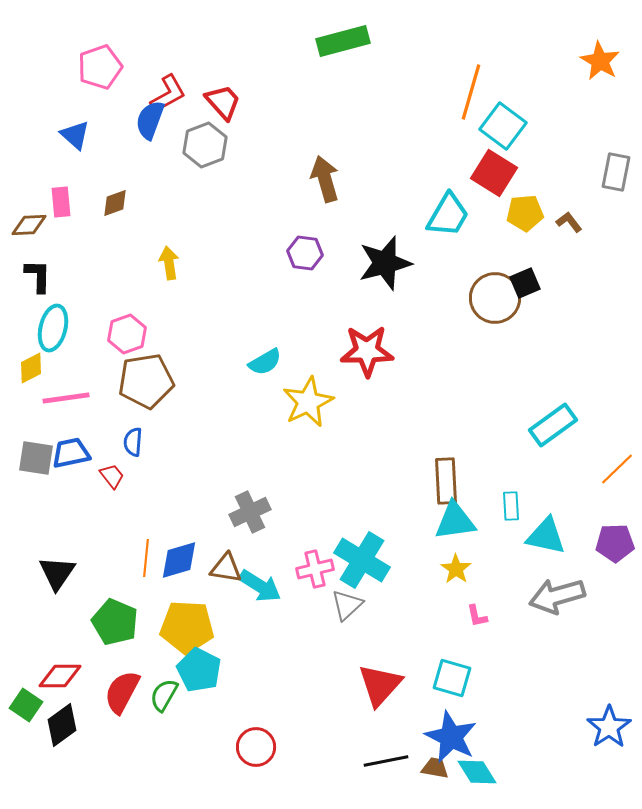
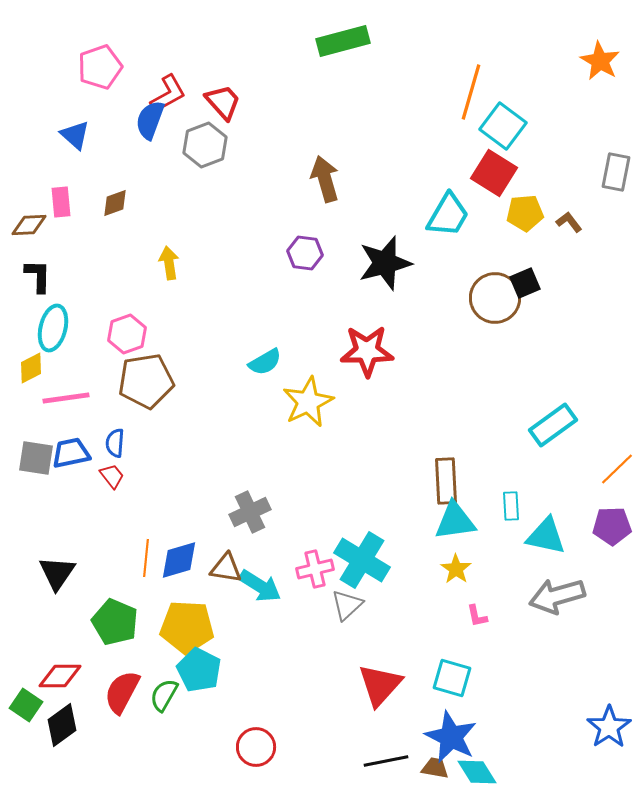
blue semicircle at (133, 442): moved 18 px left, 1 px down
purple pentagon at (615, 543): moved 3 px left, 17 px up
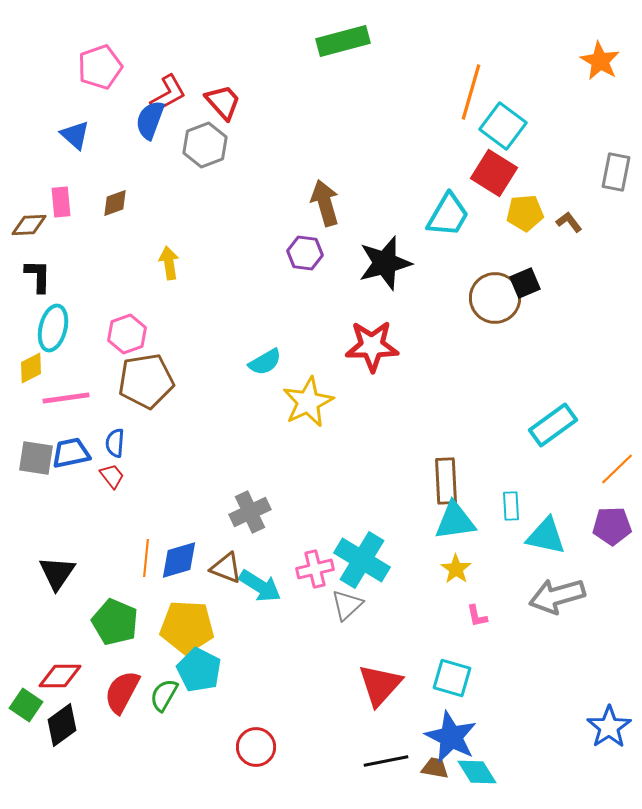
brown arrow at (325, 179): moved 24 px down
red star at (367, 351): moved 5 px right, 5 px up
brown triangle at (226, 568): rotated 12 degrees clockwise
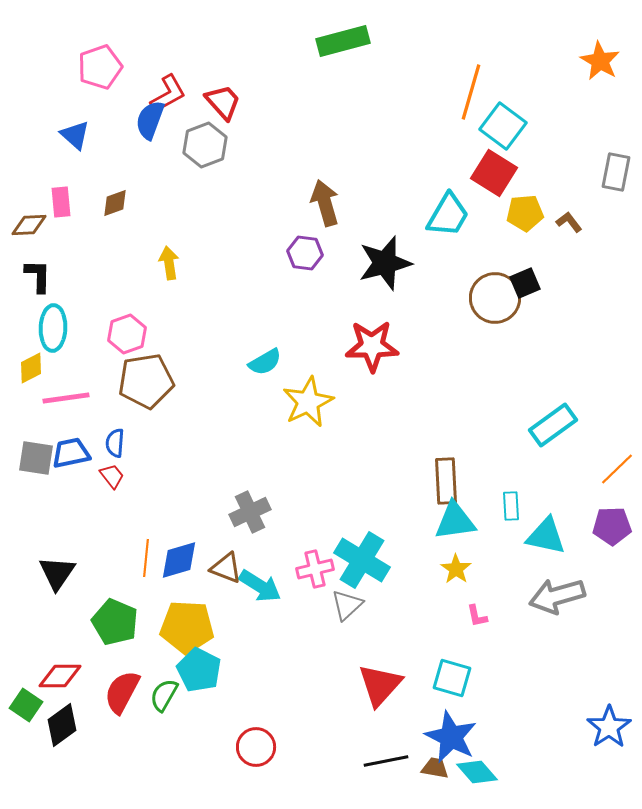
cyan ellipse at (53, 328): rotated 12 degrees counterclockwise
cyan diamond at (477, 772): rotated 9 degrees counterclockwise
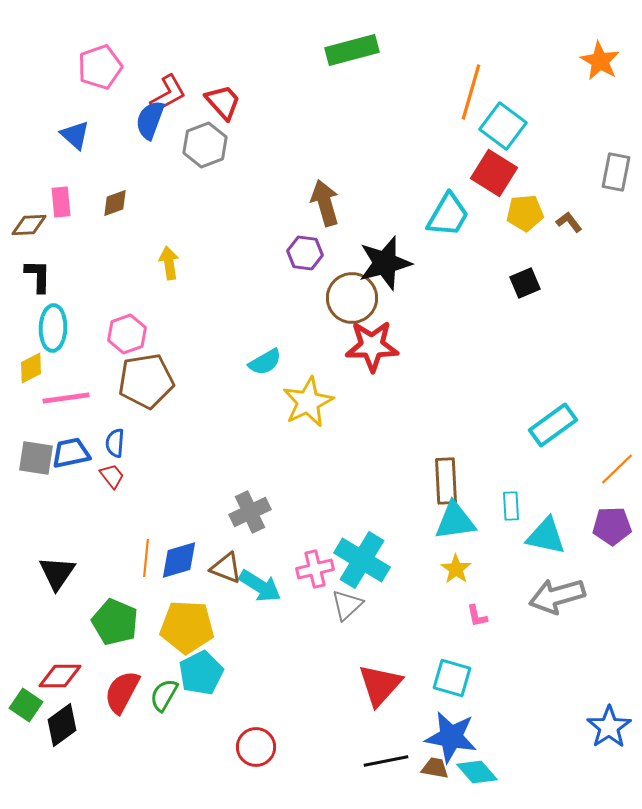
green rectangle at (343, 41): moved 9 px right, 9 px down
brown circle at (495, 298): moved 143 px left
cyan pentagon at (199, 670): moved 2 px right, 3 px down; rotated 18 degrees clockwise
blue star at (451, 737): rotated 16 degrees counterclockwise
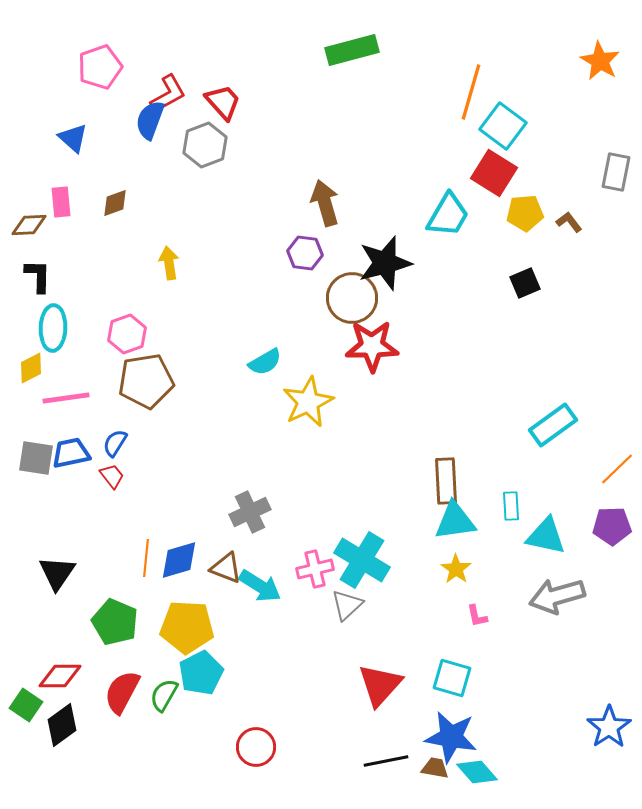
blue triangle at (75, 135): moved 2 px left, 3 px down
blue semicircle at (115, 443): rotated 28 degrees clockwise
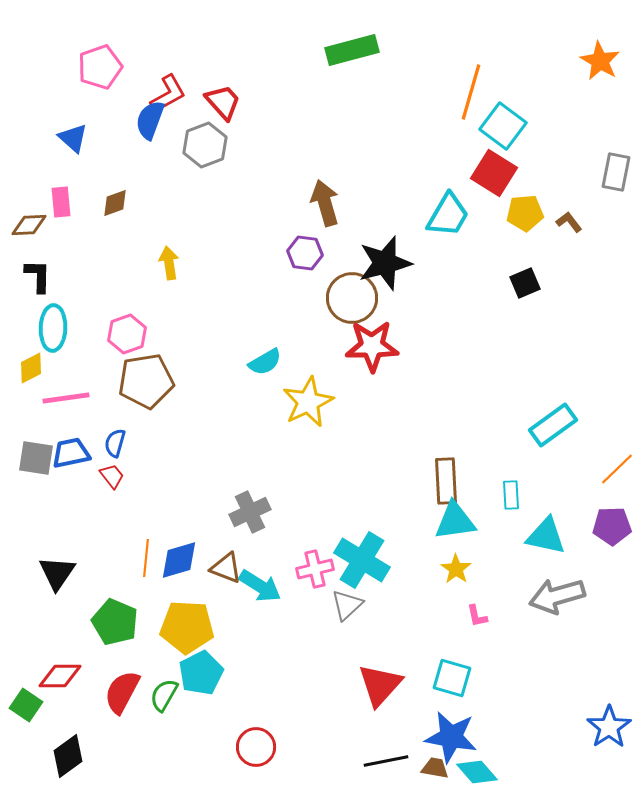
blue semicircle at (115, 443): rotated 16 degrees counterclockwise
cyan rectangle at (511, 506): moved 11 px up
black diamond at (62, 725): moved 6 px right, 31 px down
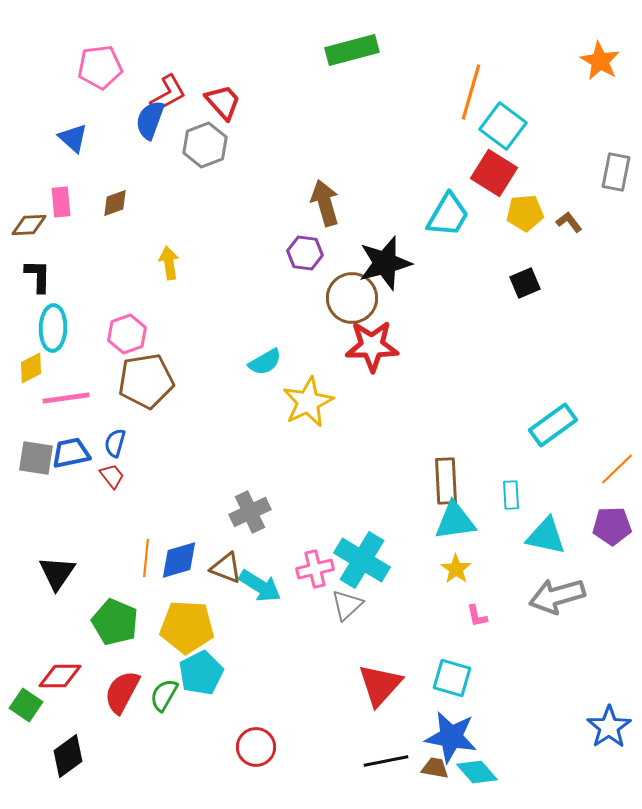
pink pentagon at (100, 67): rotated 12 degrees clockwise
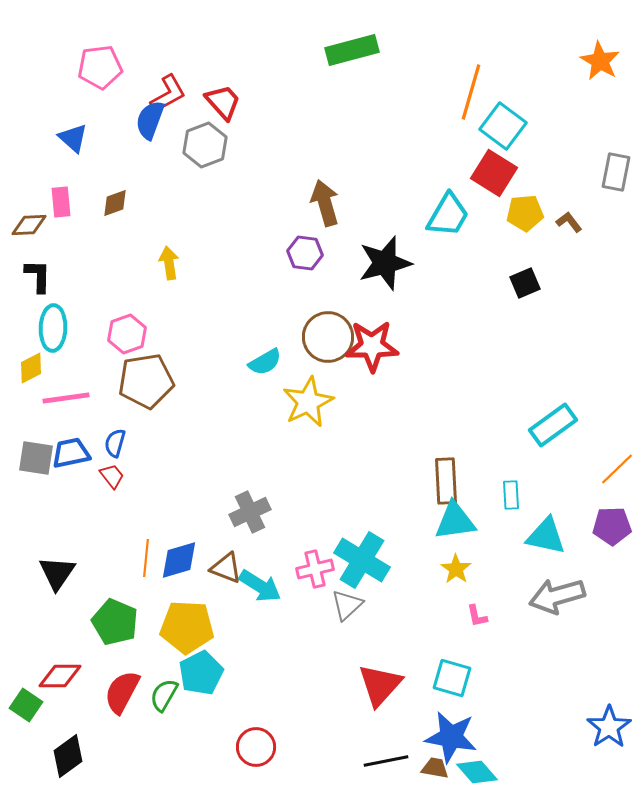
brown circle at (352, 298): moved 24 px left, 39 px down
